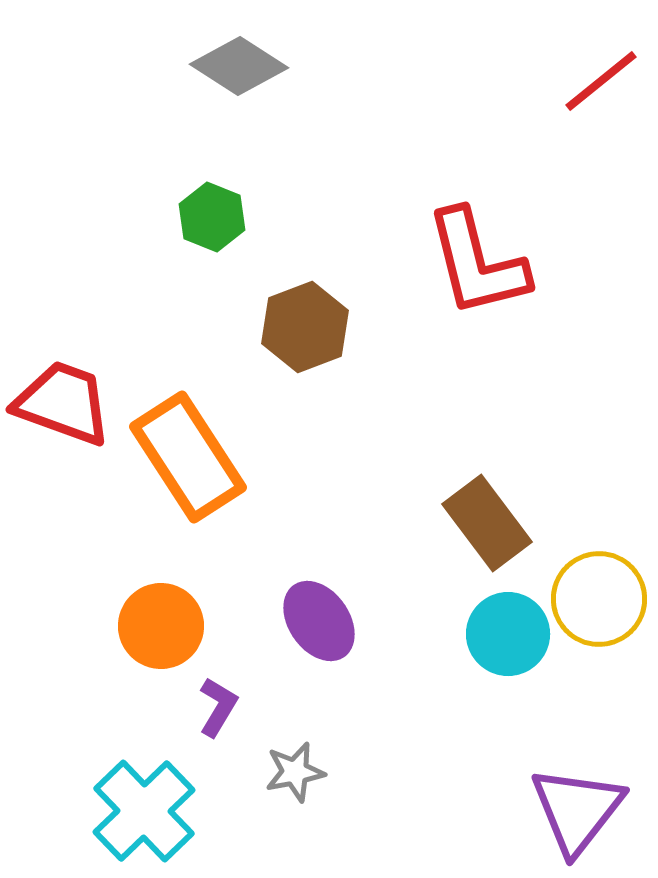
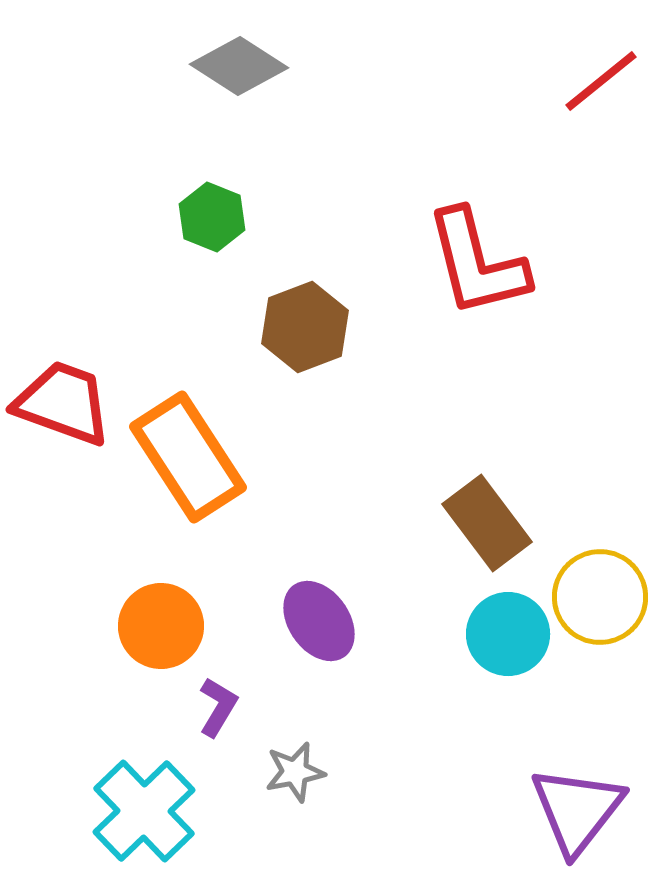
yellow circle: moved 1 px right, 2 px up
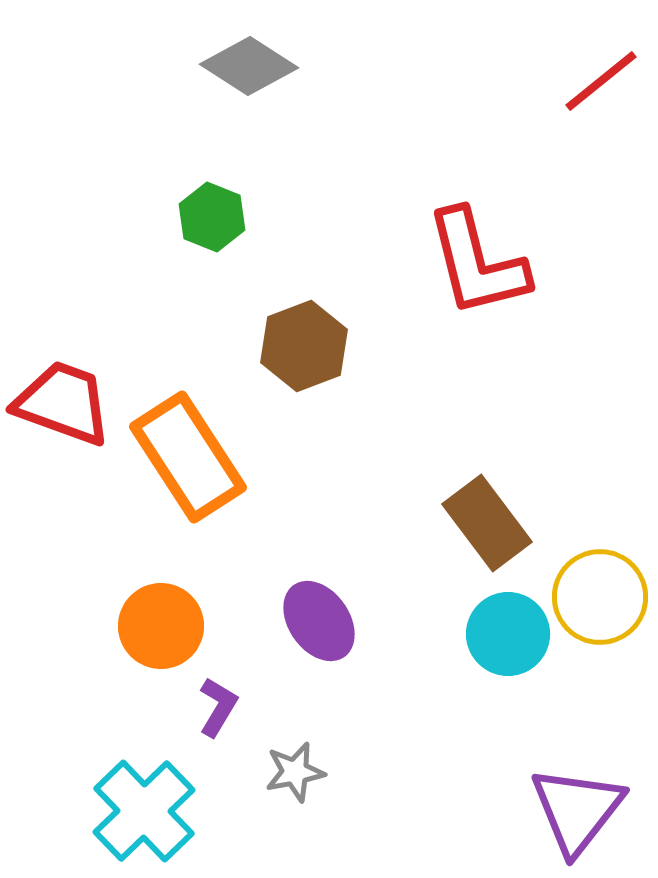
gray diamond: moved 10 px right
brown hexagon: moved 1 px left, 19 px down
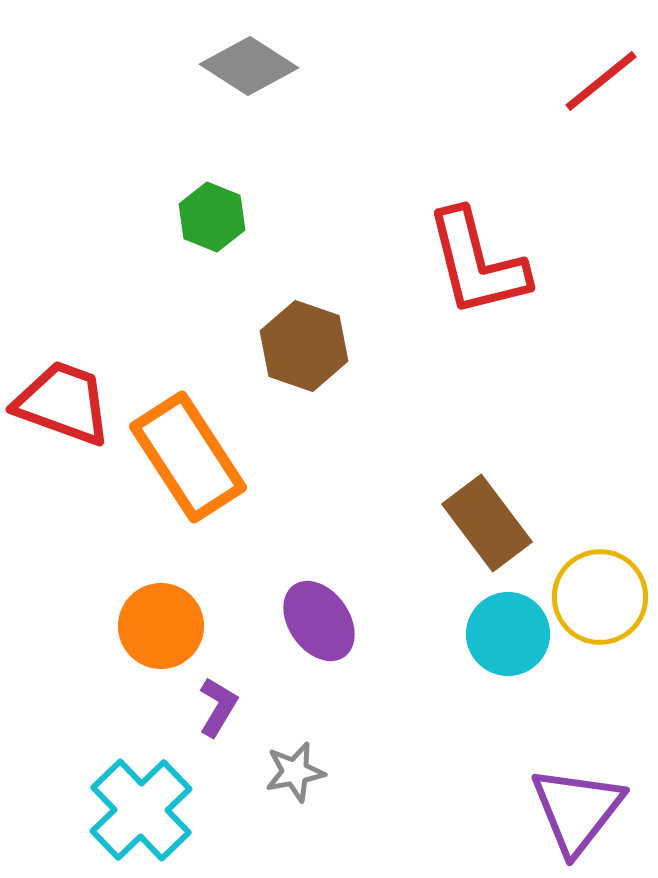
brown hexagon: rotated 20 degrees counterclockwise
cyan cross: moved 3 px left, 1 px up
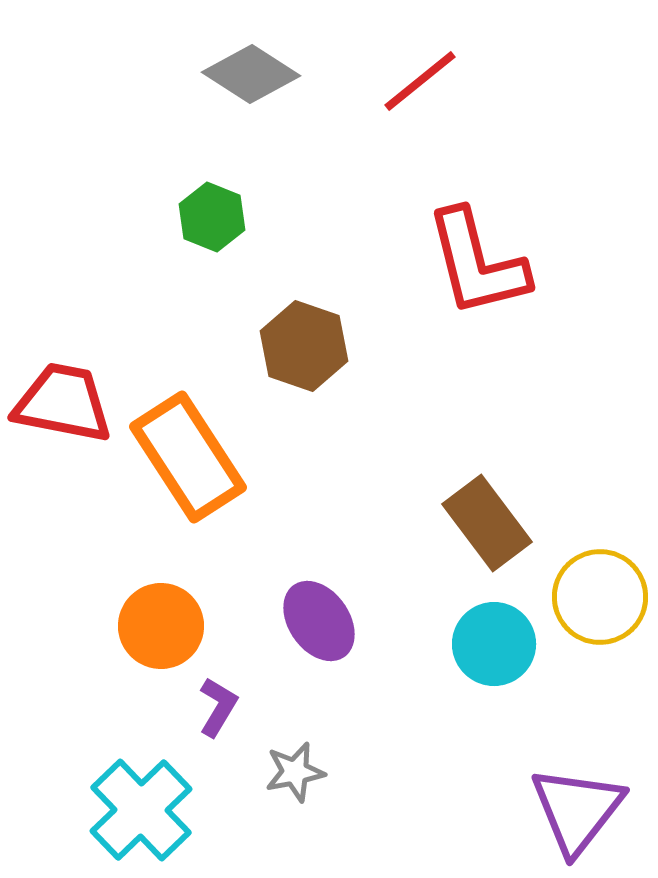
gray diamond: moved 2 px right, 8 px down
red line: moved 181 px left
red trapezoid: rotated 9 degrees counterclockwise
cyan circle: moved 14 px left, 10 px down
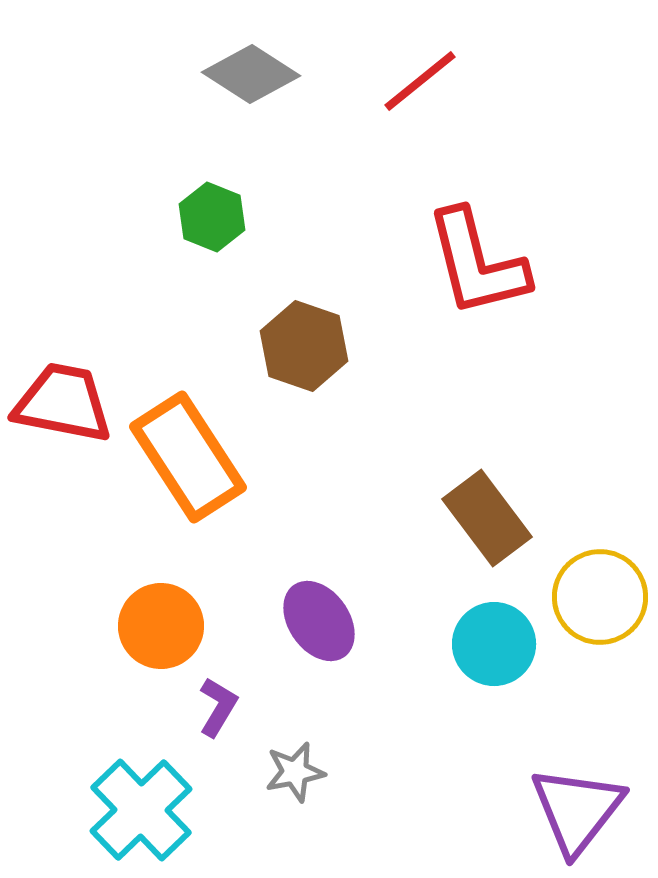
brown rectangle: moved 5 px up
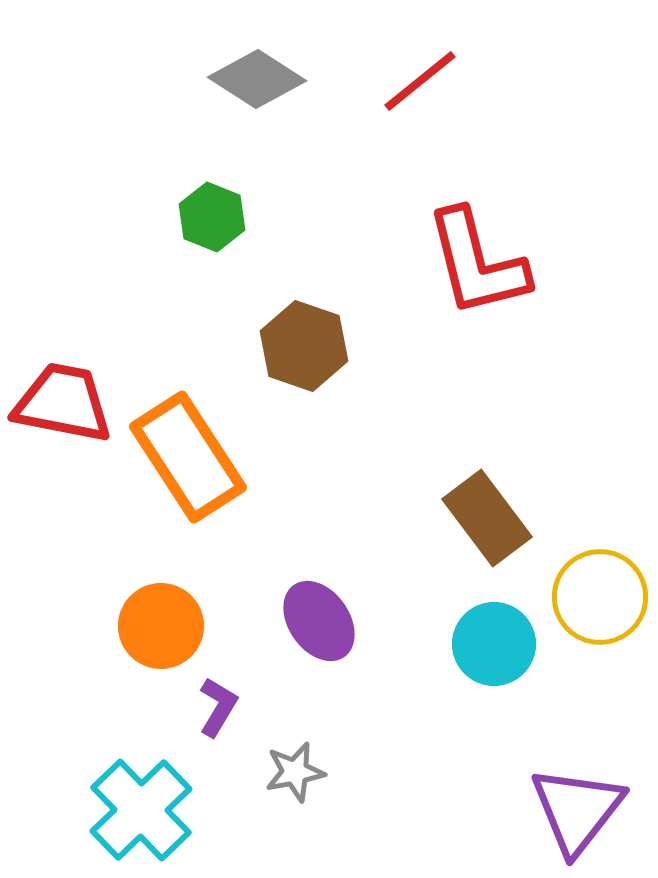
gray diamond: moved 6 px right, 5 px down
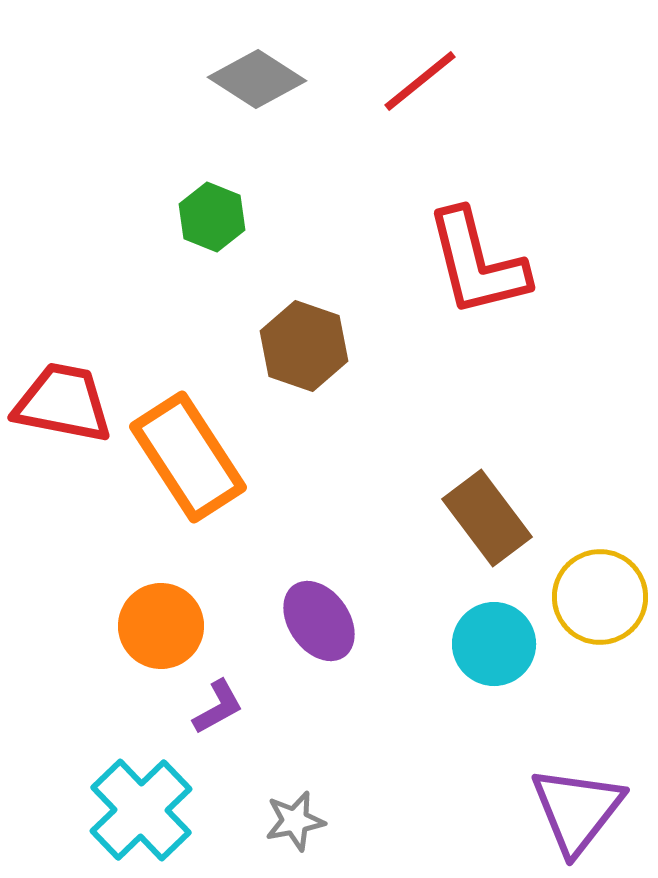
purple L-shape: rotated 30 degrees clockwise
gray star: moved 49 px down
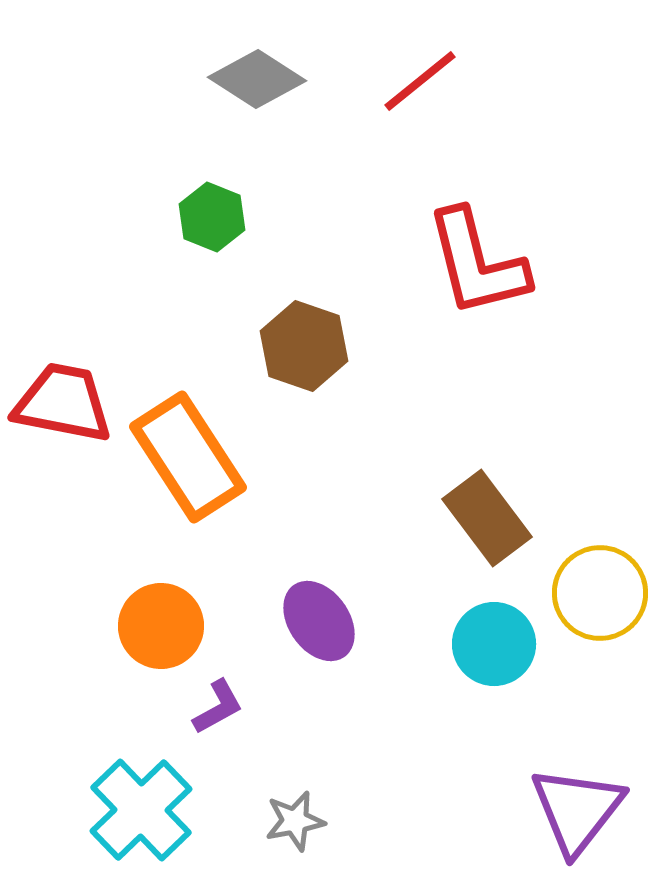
yellow circle: moved 4 px up
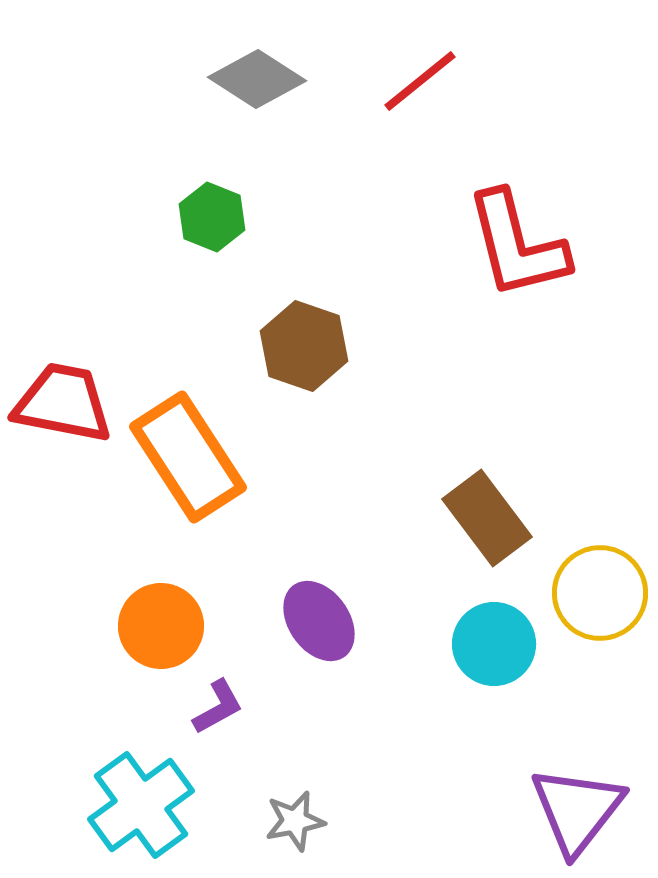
red L-shape: moved 40 px right, 18 px up
cyan cross: moved 5 px up; rotated 8 degrees clockwise
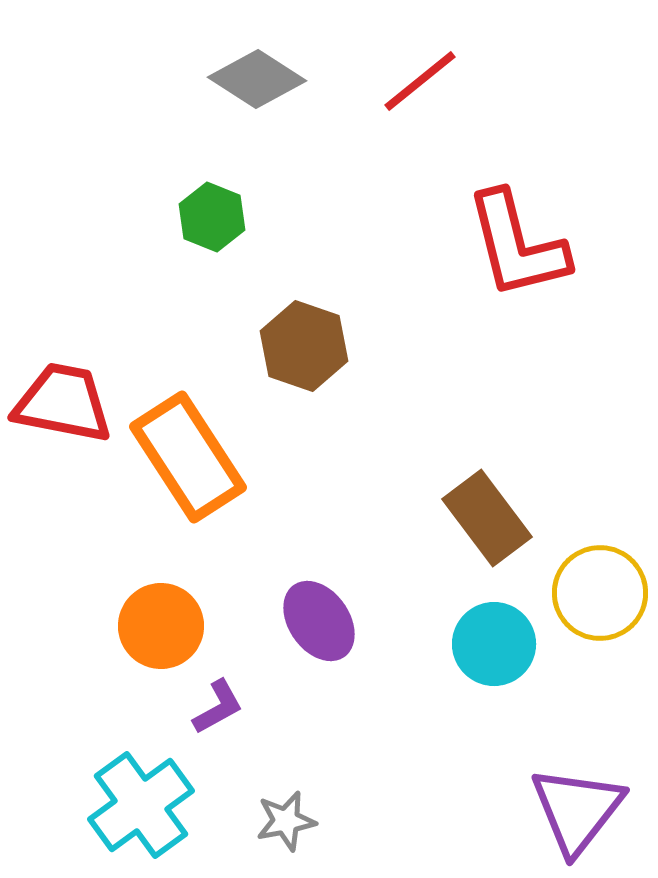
gray star: moved 9 px left
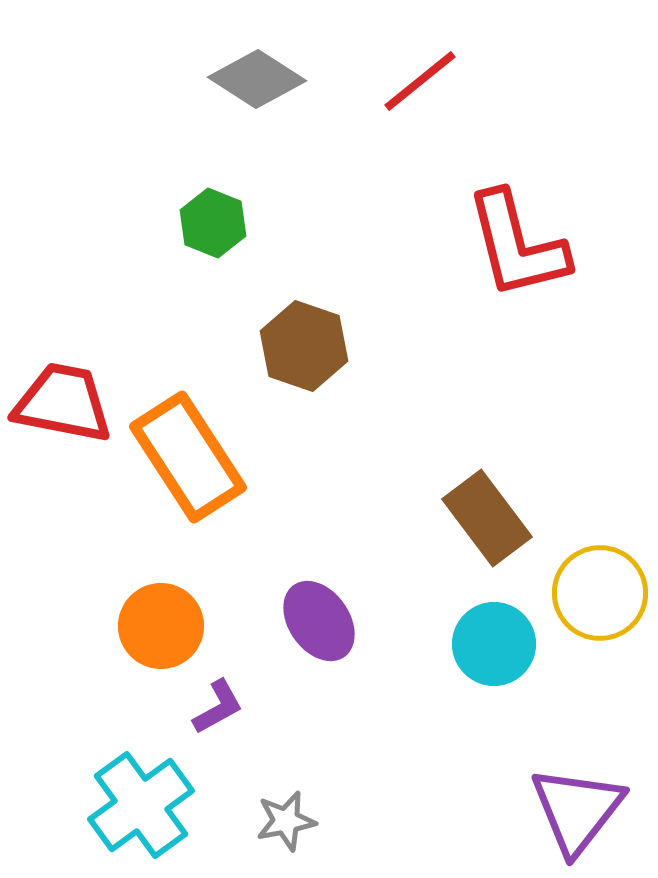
green hexagon: moved 1 px right, 6 px down
